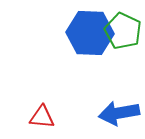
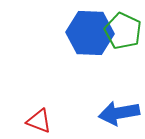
red triangle: moved 3 px left, 4 px down; rotated 16 degrees clockwise
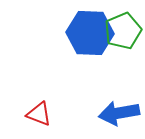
green pentagon: rotated 24 degrees clockwise
red triangle: moved 7 px up
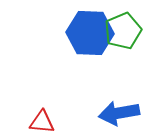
red triangle: moved 3 px right, 8 px down; rotated 16 degrees counterclockwise
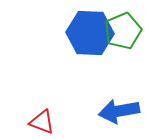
blue arrow: moved 2 px up
red triangle: rotated 16 degrees clockwise
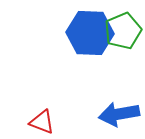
blue arrow: moved 3 px down
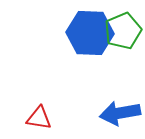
blue arrow: moved 1 px right, 1 px up
red triangle: moved 3 px left, 4 px up; rotated 12 degrees counterclockwise
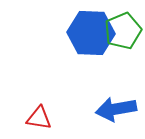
blue hexagon: moved 1 px right
blue arrow: moved 4 px left, 4 px up
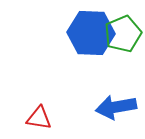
green pentagon: moved 3 px down
blue arrow: moved 2 px up
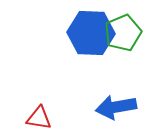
green pentagon: moved 1 px up
